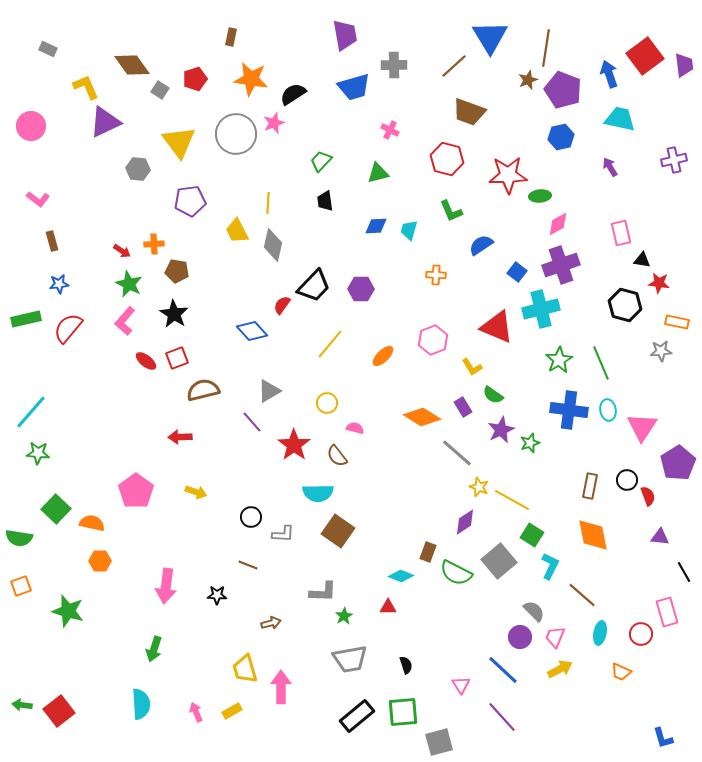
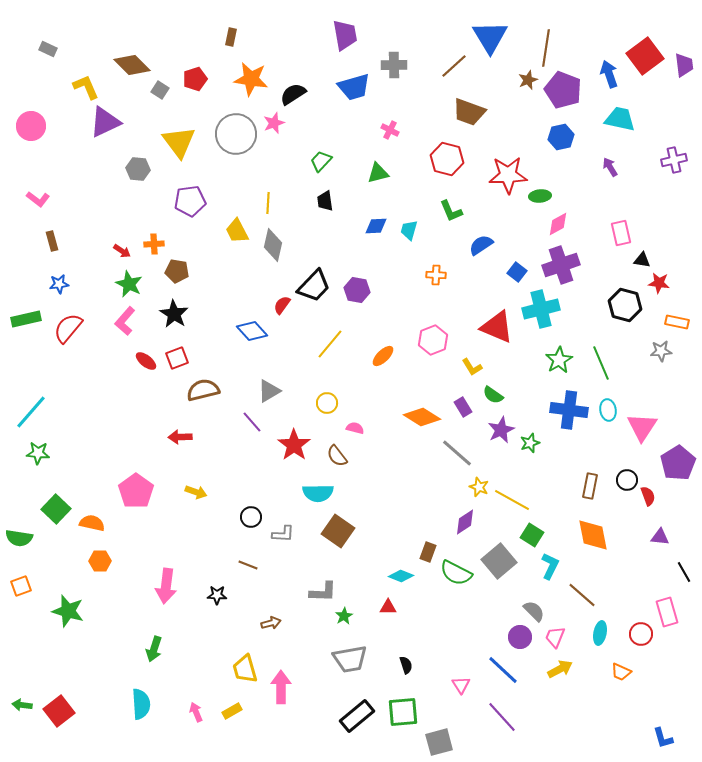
brown diamond at (132, 65): rotated 9 degrees counterclockwise
purple hexagon at (361, 289): moved 4 px left, 1 px down; rotated 10 degrees clockwise
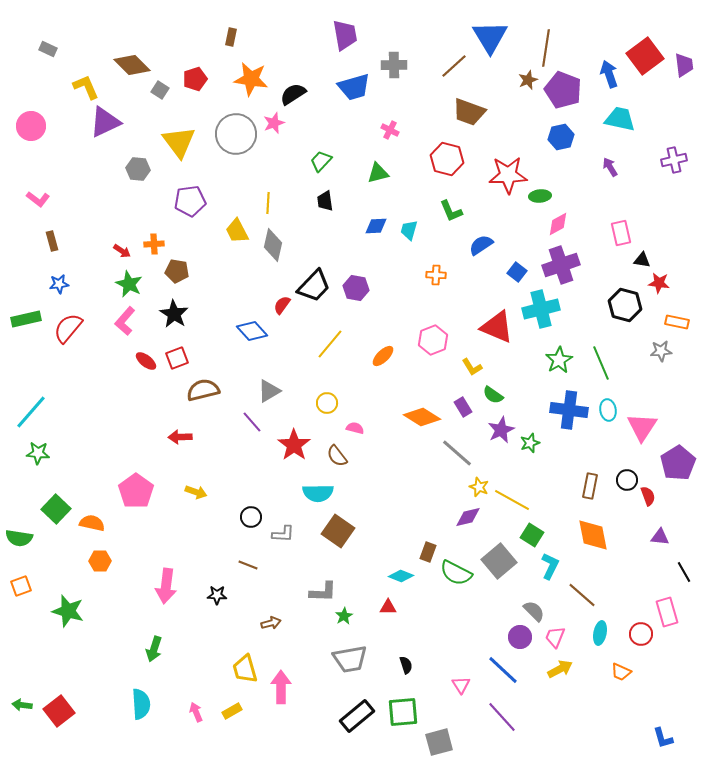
purple hexagon at (357, 290): moved 1 px left, 2 px up
purple diamond at (465, 522): moved 3 px right, 5 px up; rotated 20 degrees clockwise
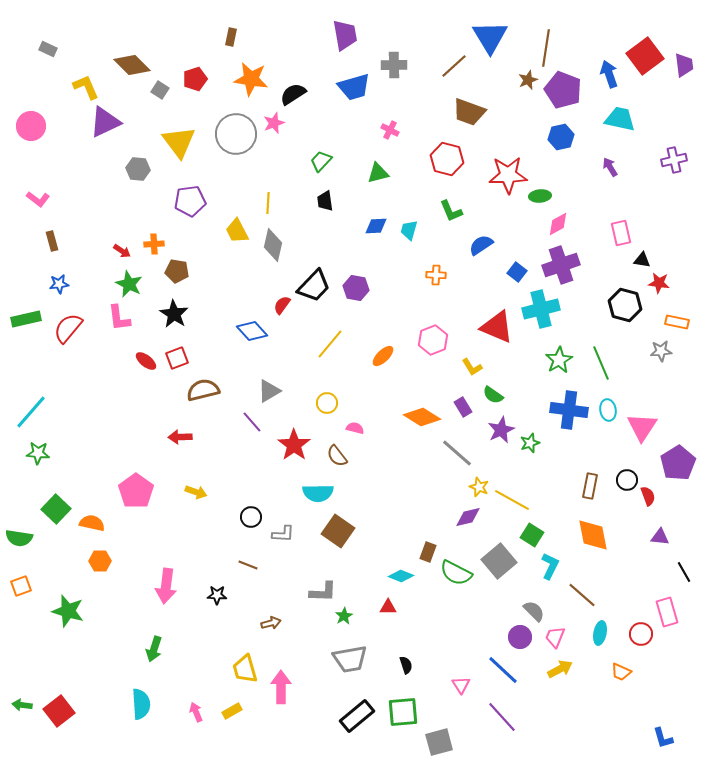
pink L-shape at (125, 321): moved 6 px left, 3 px up; rotated 48 degrees counterclockwise
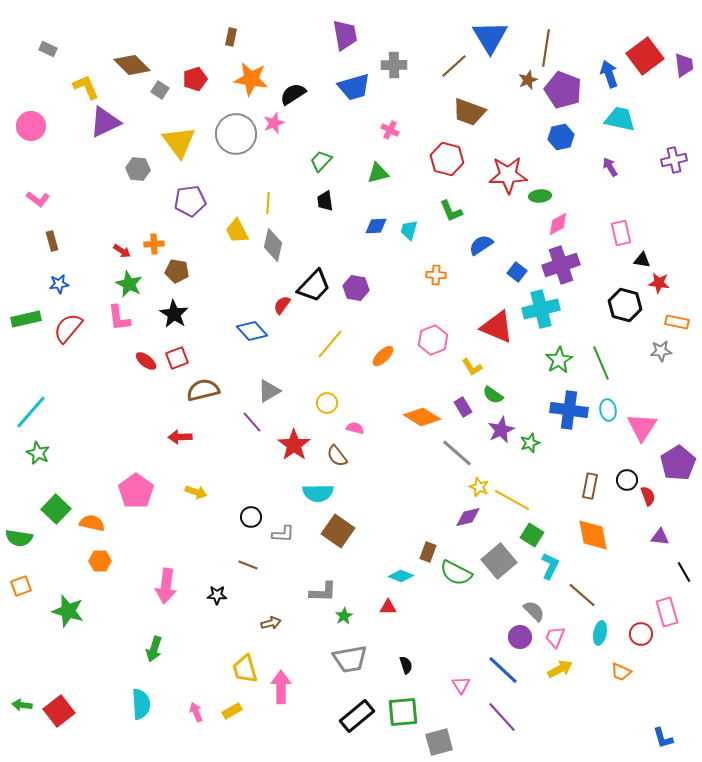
green star at (38, 453): rotated 20 degrees clockwise
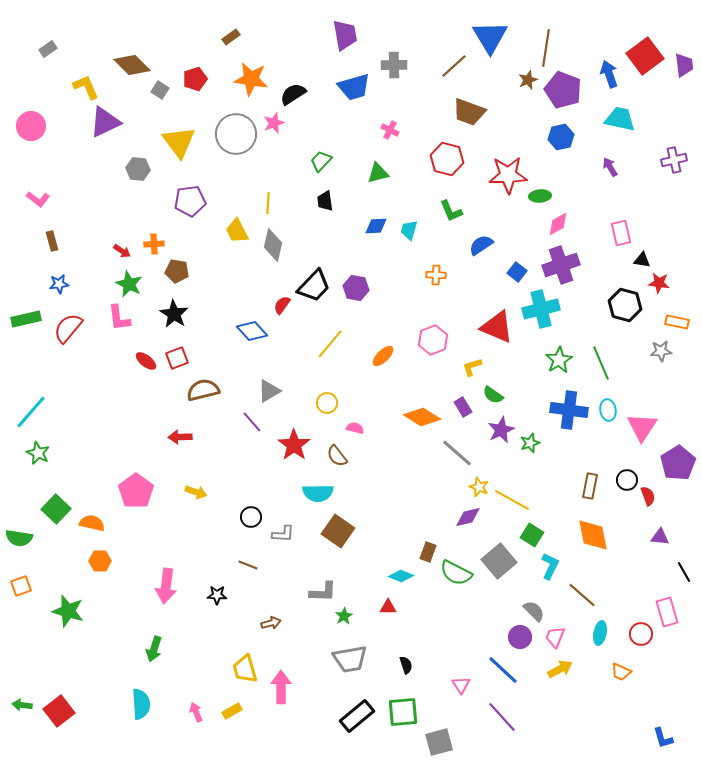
brown rectangle at (231, 37): rotated 42 degrees clockwise
gray rectangle at (48, 49): rotated 60 degrees counterclockwise
yellow L-shape at (472, 367): rotated 105 degrees clockwise
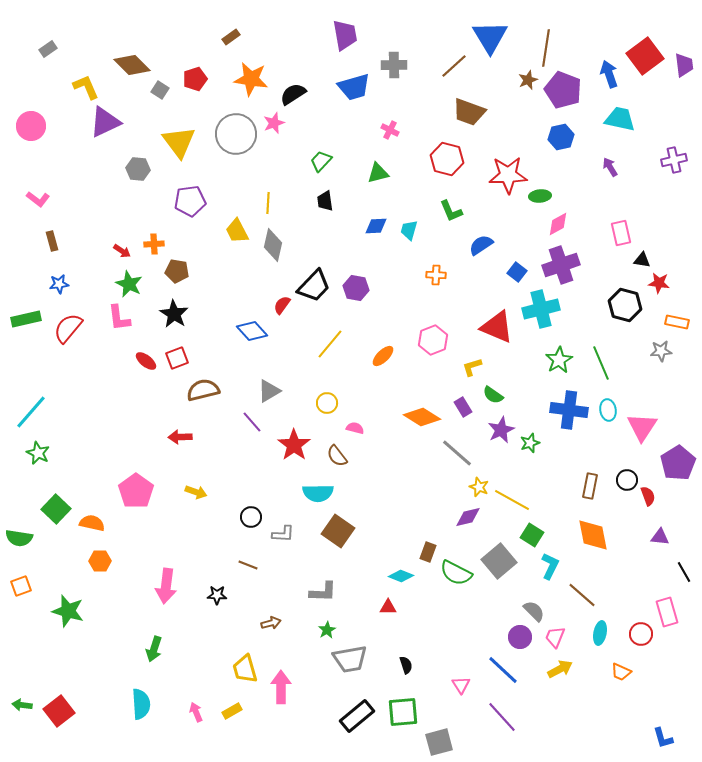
green star at (344, 616): moved 17 px left, 14 px down
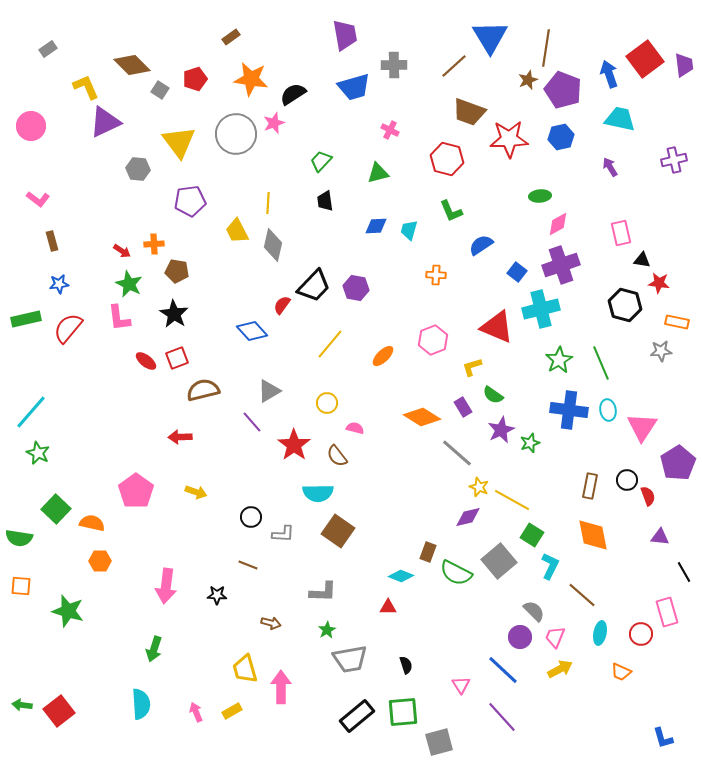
red square at (645, 56): moved 3 px down
red star at (508, 175): moved 1 px right, 36 px up
orange square at (21, 586): rotated 25 degrees clockwise
brown arrow at (271, 623): rotated 30 degrees clockwise
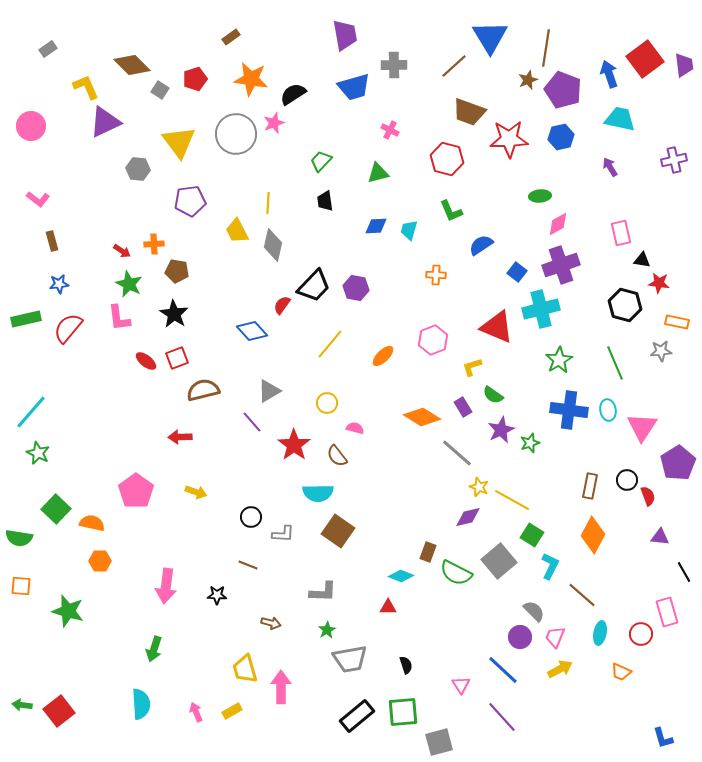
green line at (601, 363): moved 14 px right
orange diamond at (593, 535): rotated 39 degrees clockwise
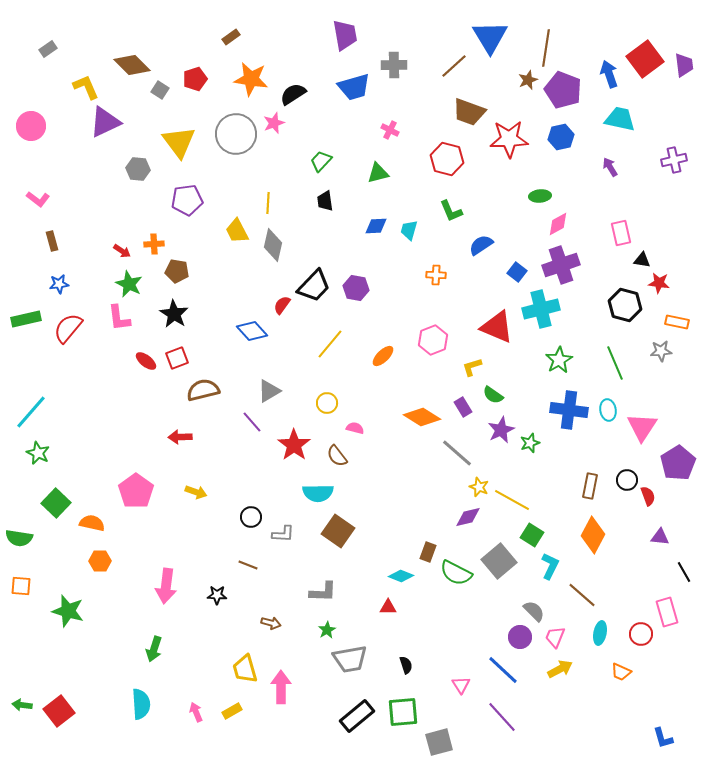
purple pentagon at (190, 201): moved 3 px left, 1 px up
green square at (56, 509): moved 6 px up
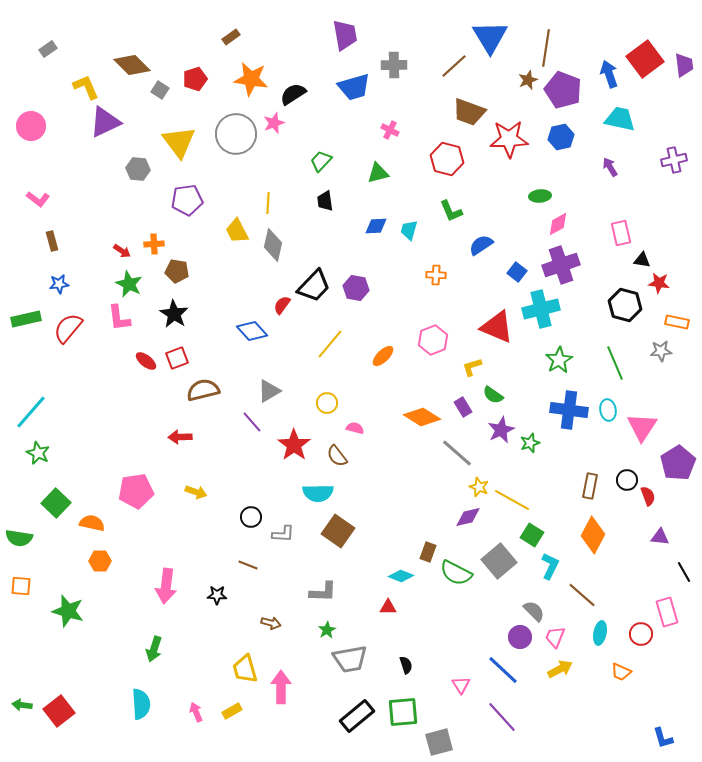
pink pentagon at (136, 491): rotated 28 degrees clockwise
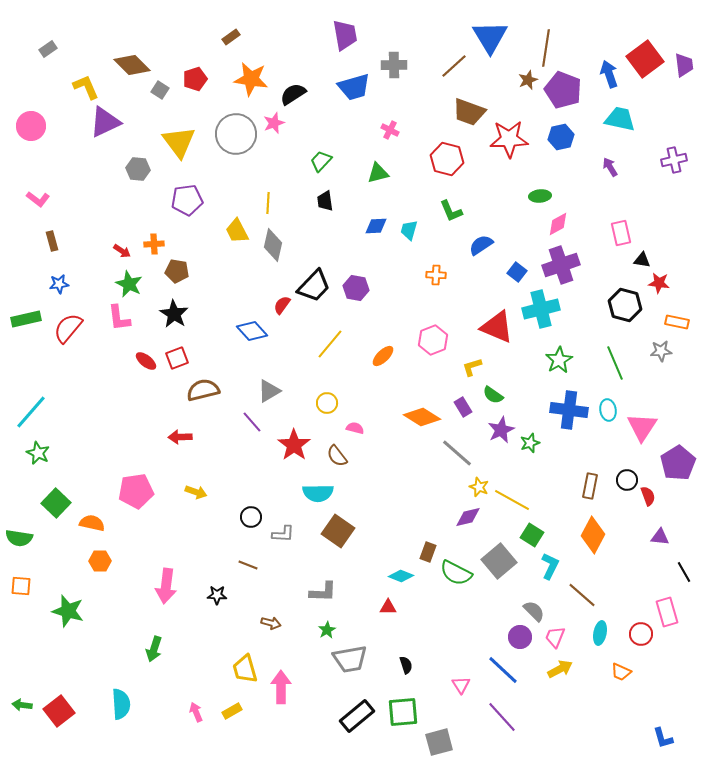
cyan semicircle at (141, 704): moved 20 px left
